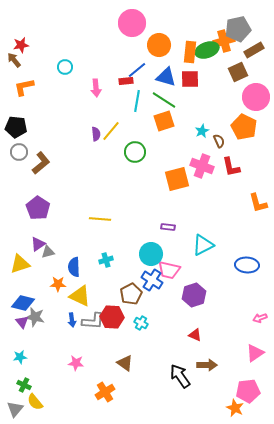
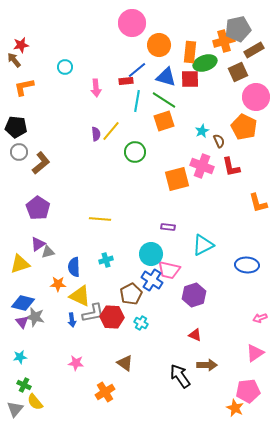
green ellipse at (207, 50): moved 2 px left, 13 px down
gray L-shape at (93, 321): moved 8 px up; rotated 15 degrees counterclockwise
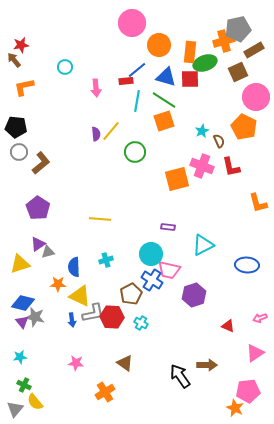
red triangle at (195, 335): moved 33 px right, 9 px up
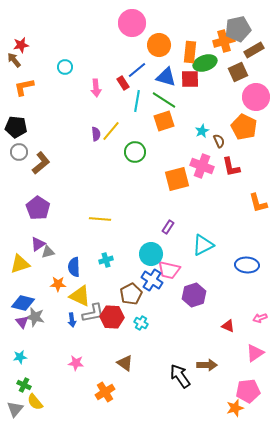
red rectangle at (126, 81): moved 3 px left, 2 px down; rotated 64 degrees clockwise
purple rectangle at (168, 227): rotated 64 degrees counterclockwise
orange star at (235, 408): rotated 30 degrees clockwise
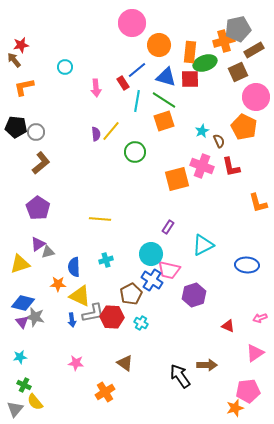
gray circle at (19, 152): moved 17 px right, 20 px up
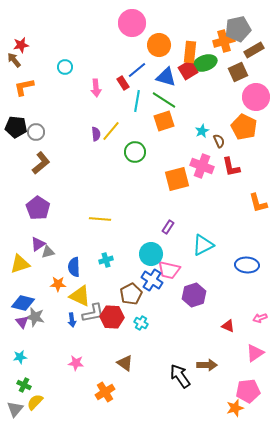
red square at (190, 79): moved 2 px left, 9 px up; rotated 30 degrees counterclockwise
yellow semicircle at (35, 402): rotated 84 degrees clockwise
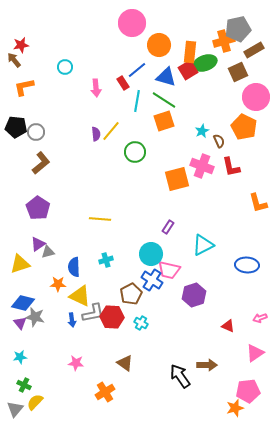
purple triangle at (22, 322): moved 2 px left, 1 px down
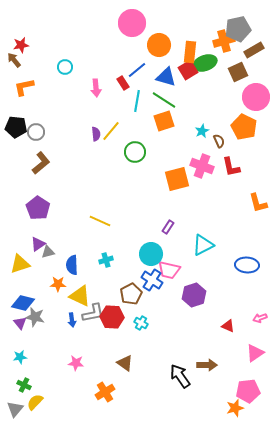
yellow line at (100, 219): moved 2 px down; rotated 20 degrees clockwise
blue semicircle at (74, 267): moved 2 px left, 2 px up
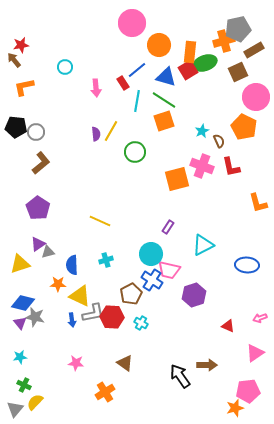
yellow line at (111, 131): rotated 10 degrees counterclockwise
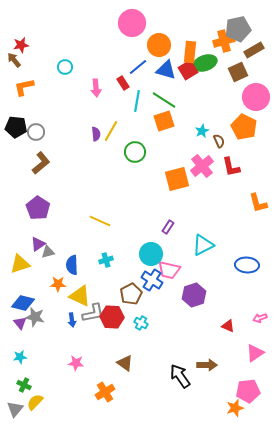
blue line at (137, 70): moved 1 px right, 3 px up
blue triangle at (166, 77): moved 7 px up
pink cross at (202, 166): rotated 30 degrees clockwise
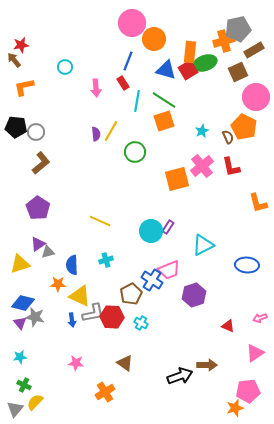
orange circle at (159, 45): moved 5 px left, 6 px up
blue line at (138, 67): moved 10 px left, 6 px up; rotated 30 degrees counterclockwise
brown semicircle at (219, 141): moved 9 px right, 4 px up
cyan circle at (151, 254): moved 23 px up
pink trapezoid at (169, 270): rotated 35 degrees counterclockwise
black arrow at (180, 376): rotated 105 degrees clockwise
